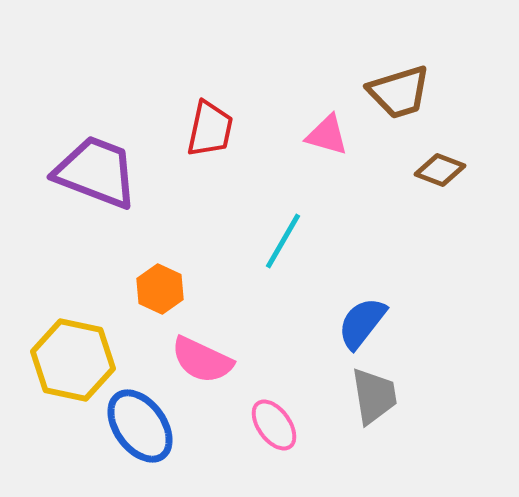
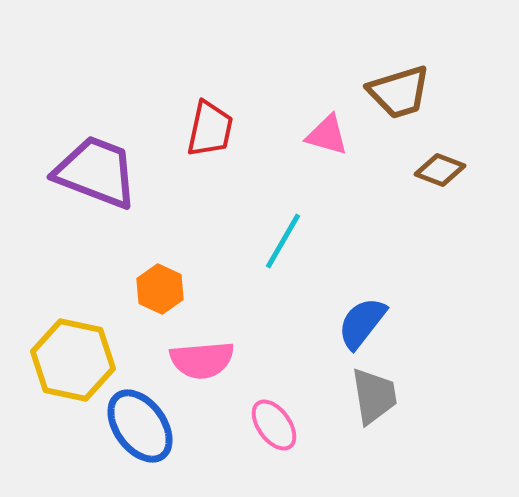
pink semicircle: rotated 30 degrees counterclockwise
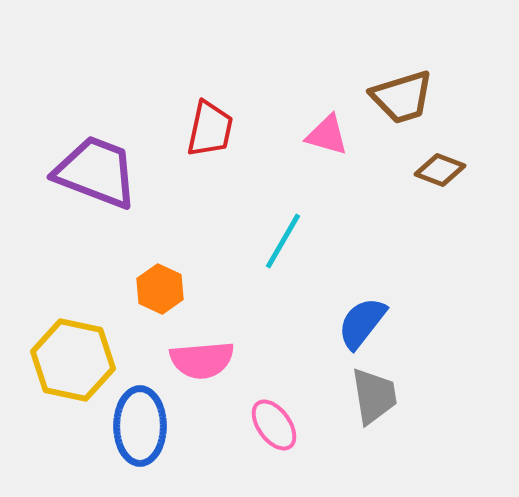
brown trapezoid: moved 3 px right, 5 px down
blue ellipse: rotated 36 degrees clockwise
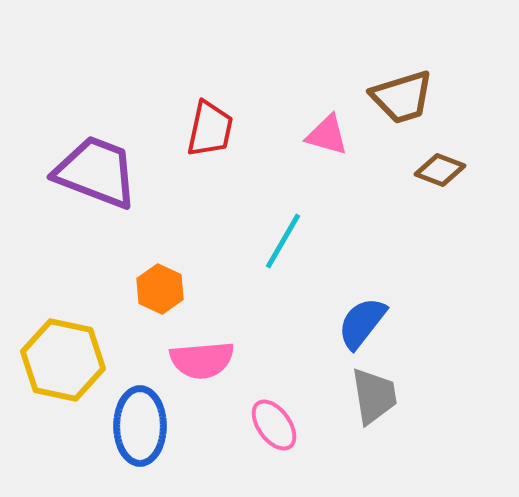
yellow hexagon: moved 10 px left
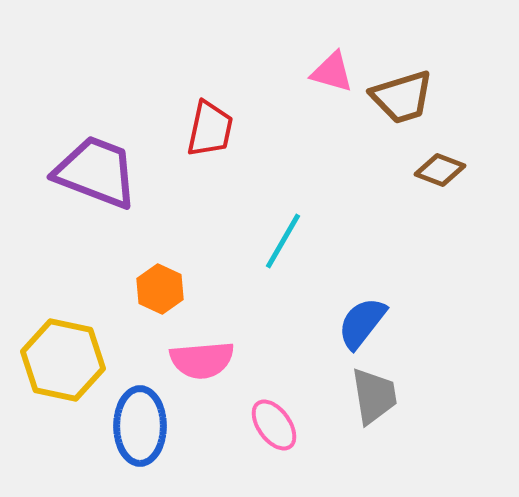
pink triangle: moved 5 px right, 63 px up
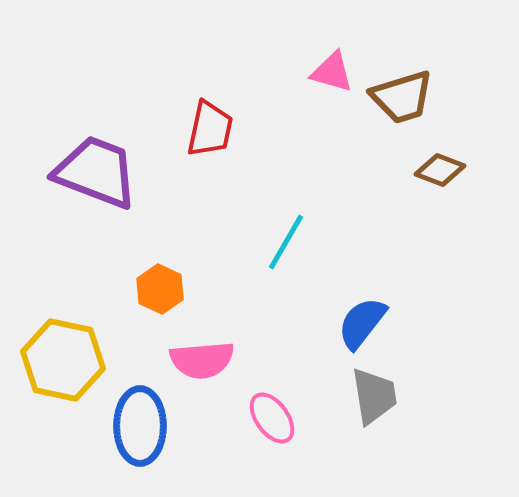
cyan line: moved 3 px right, 1 px down
pink ellipse: moved 2 px left, 7 px up
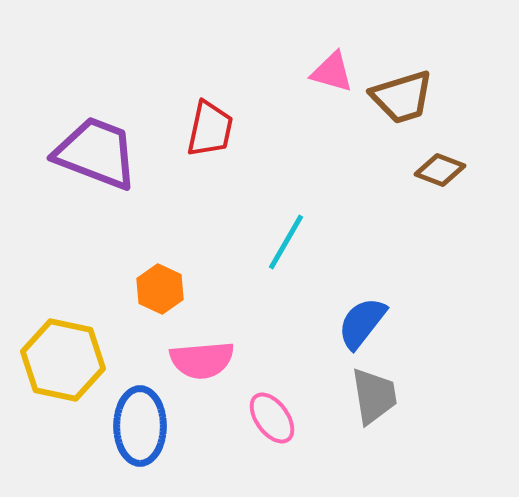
purple trapezoid: moved 19 px up
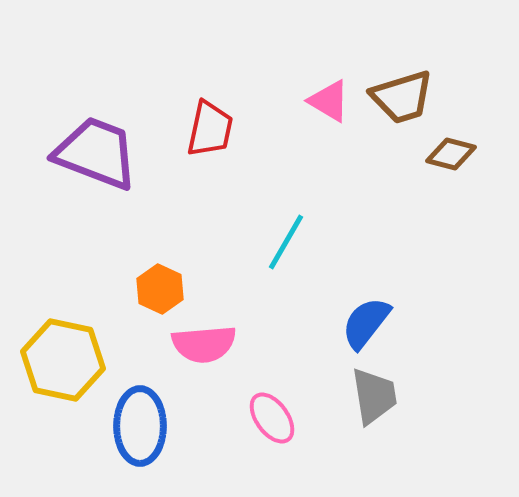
pink triangle: moved 3 px left, 29 px down; rotated 15 degrees clockwise
brown diamond: moved 11 px right, 16 px up; rotated 6 degrees counterclockwise
blue semicircle: moved 4 px right
pink semicircle: moved 2 px right, 16 px up
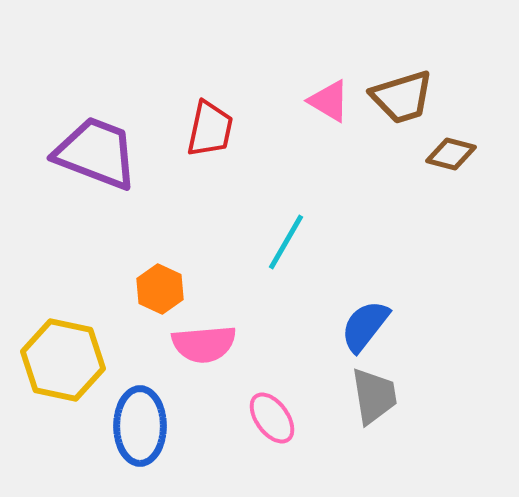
blue semicircle: moved 1 px left, 3 px down
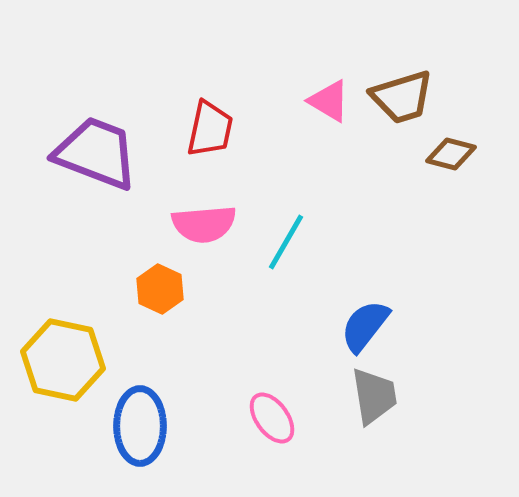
pink semicircle: moved 120 px up
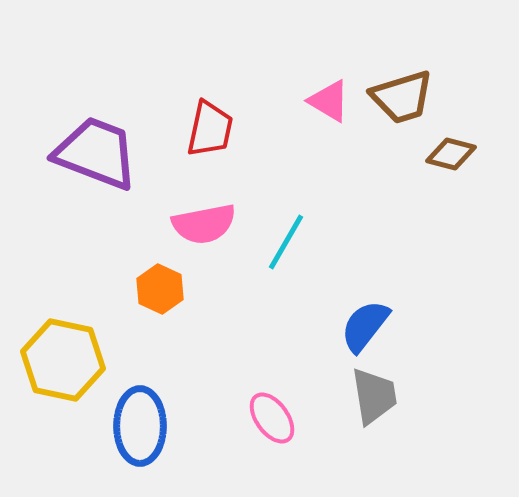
pink semicircle: rotated 6 degrees counterclockwise
